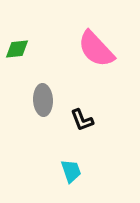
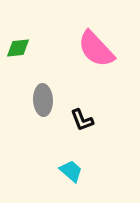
green diamond: moved 1 px right, 1 px up
cyan trapezoid: rotated 30 degrees counterclockwise
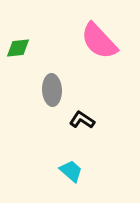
pink semicircle: moved 3 px right, 8 px up
gray ellipse: moved 9 px right, 10 px up
black L-shape: rotated 145 degrees clockwise
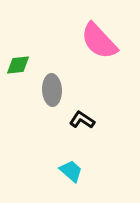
green diamond: moved 17 px down
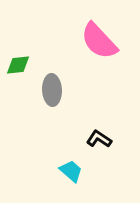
black L-shape: moved 17 px right, 19 px down
